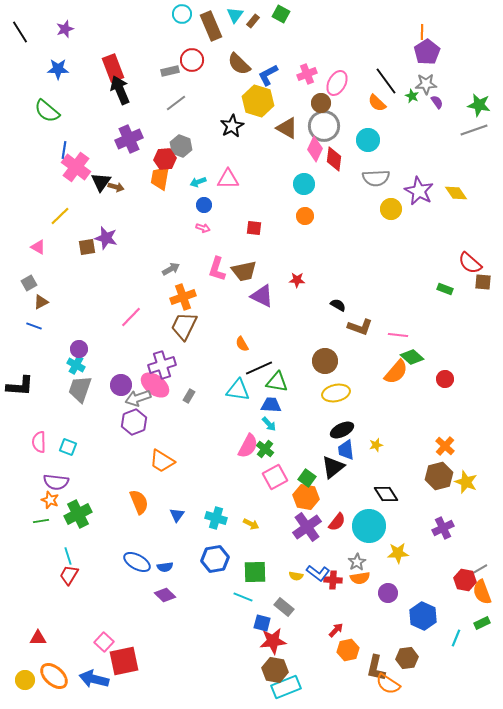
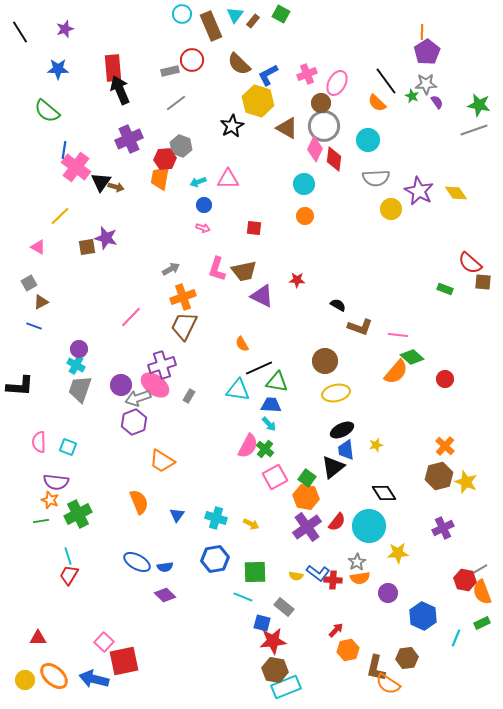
red rectangle at (113, 68): rotated 16 degrees clockwise
black diamond at (386, 494): moved 2 px left, 1 px up
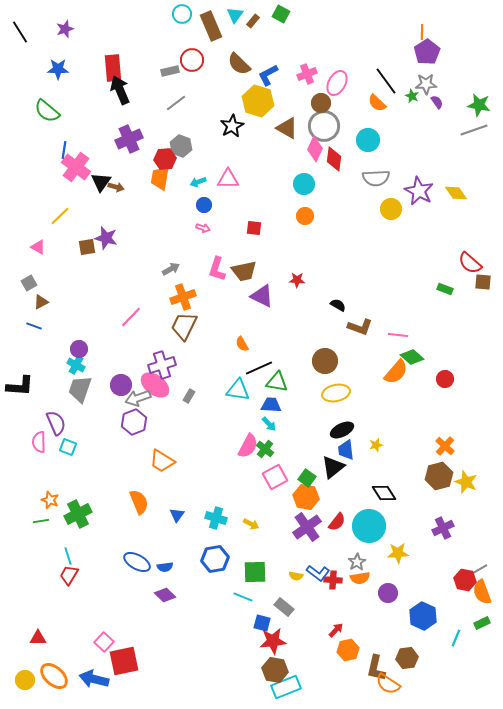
purple semicircle at (56, 482): moved 59 px up; rotated 120 degrees counterclockwise
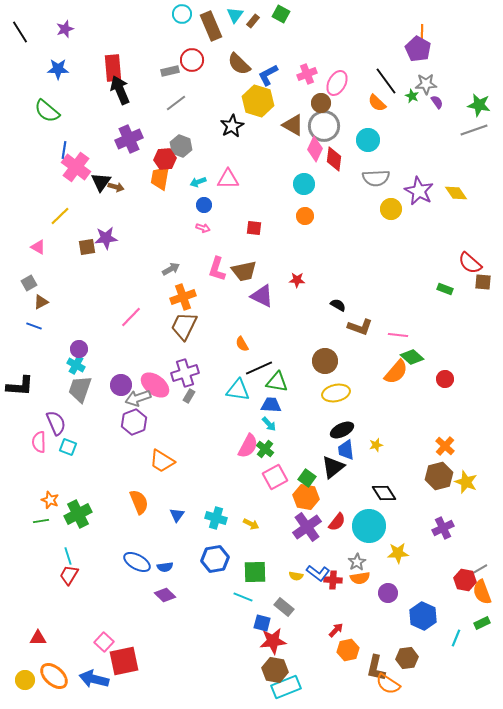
purple pentagon at (427, 52): moved 9 px left, 3 px up; rotated 10 degrees counterclockwise
brown triangle at (287, 128): moved 6 px right, 3 px up
purple star at (106, 238): rotated 20 degrees counterclockwise
purple cross at (162, 365): moved 23 px right, 8 px down
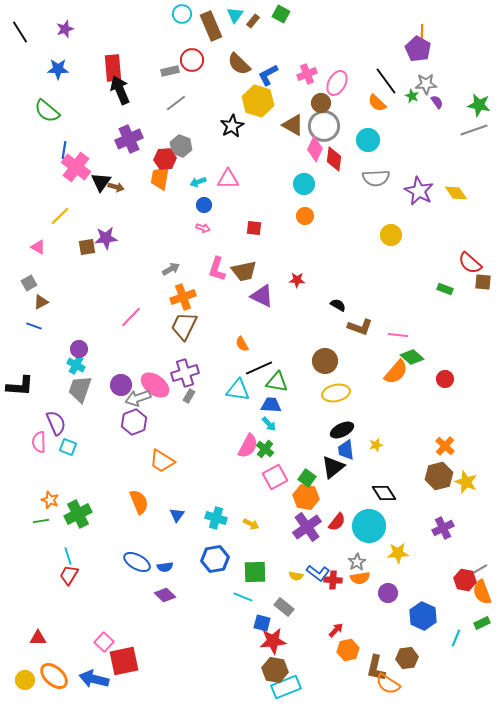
yellow circle at (391, 209): moved 26 px down
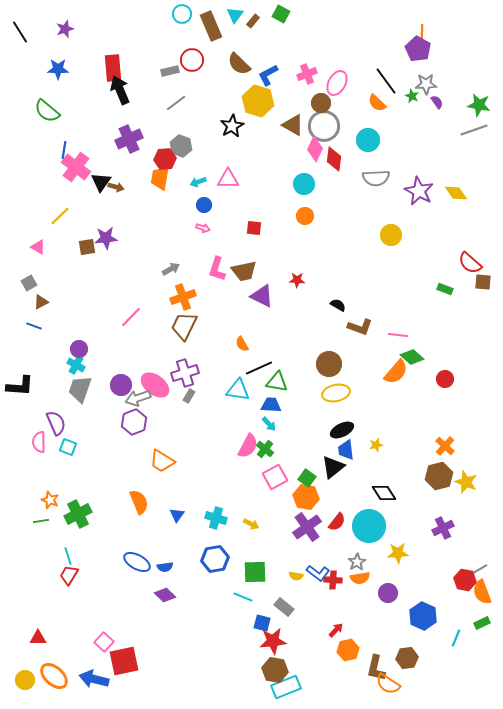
brown circle at (325, 361): moved 4 px right, 3 px down
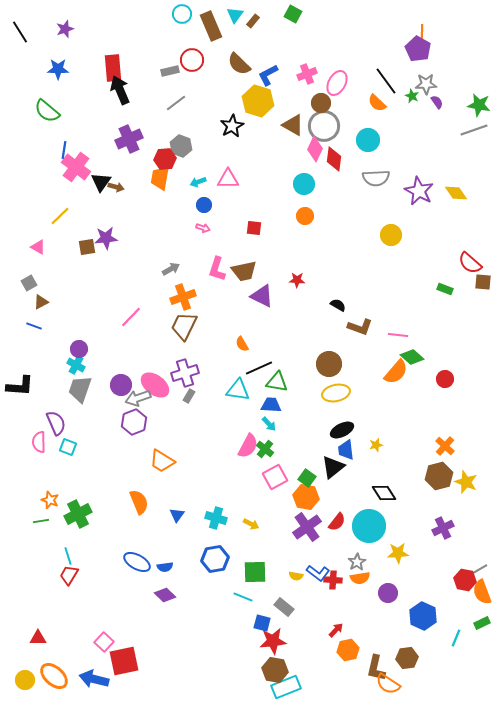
green square at (281, 14): moved 12 px right
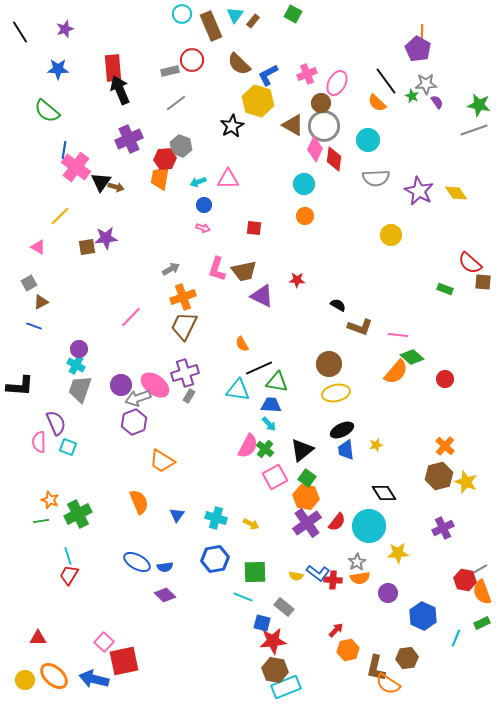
black triangle at (333, 467): moved 31 px left, 17 px up
purple cross at (307, 527): moved 4 px up
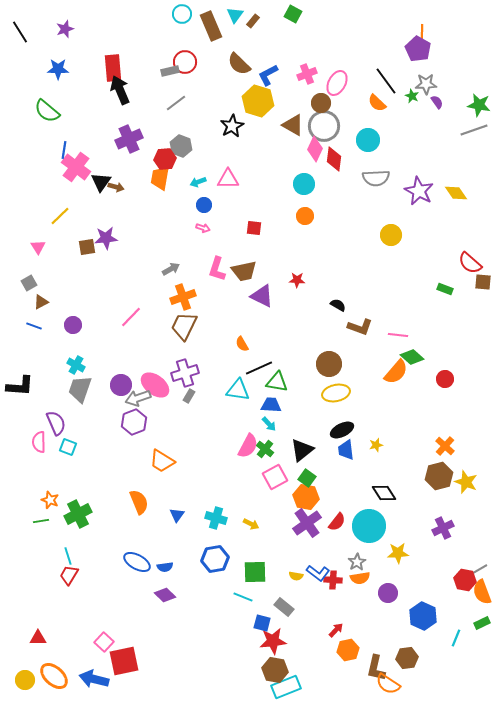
red circle at (192, 60): moved 7 px left, 2 px down
pink triangle at (38, 247): rotated 28 degrees clockwise
purple circle at (79, 349): moved 6 px left, 24 px up
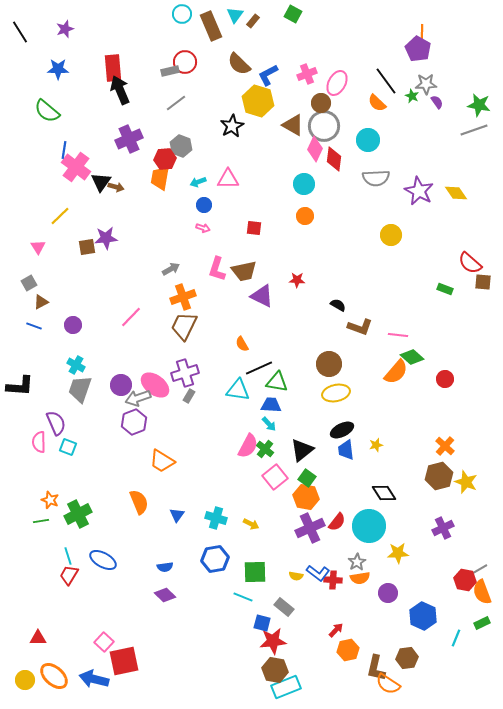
pink square at (275, 477): rotated 10 degrees counterclockwise
purple cross at (307, 523): moved 3 px right, 5 px down; rotated 12 degrees clockwise
blue ellipse at (137, 562): moved 34 px left, 2 px up
